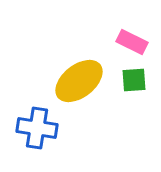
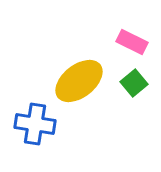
green square: moved 3 px down; rotated 36 degrees counterclockwise
blue cross: moved 2 px left, 4 px up
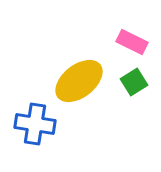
green square: moved 1 px up; rotated 8 degrees clockwise
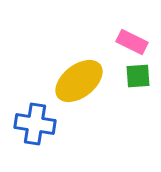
green square: moved 4 px right, 6 px up; rotated 28 degrees clockwise
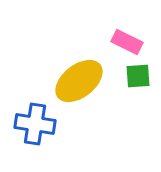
pink rectangle: moved 5 px left
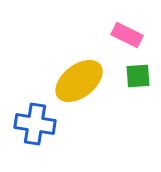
pink rectangle: moved 7 px up
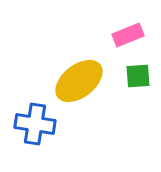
pink rectangle: moved 1 px right; rotated 48 degrees counterclockwise
